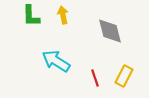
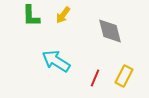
yellow arrow: rotated 132 degrees counterclockwise
red line: rotated 42 degrees clockwise
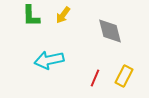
cyan arrow: moved 7 px left, 1 px up; rotated 44 degrees counterclockwise
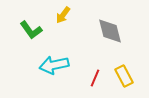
green L-shape: moved 14 px down; rotated 35 degrees counterclockwise
cyan arrow: moved 5 px right, 5 px down
yellow rectangle: rotated 55 degrees counterclockwise
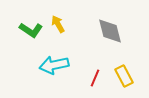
yellow arrow: moved 5 px left, 9 px down; rotated 114 degrees clockwise
green L-shape: rotated 20 degrees counterclockwise
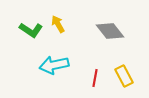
gray diamond: rotated 24 degrees counterclockwise
red line: rotated 12 degrees counterclockwise
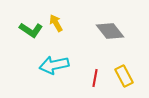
yellow arrow: moved 2 px left, 1 px up
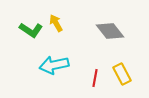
yellow rectangle: moved 2 px left, 2 px up
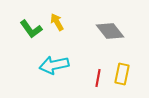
yellow arrow: moved 1 px right, 1 px up
green L-shape: moved 1 px up; rotated 20 degrees clockwise
yellow rectangle: rotated 40 degrees clockwise
red line: moved 3 px right
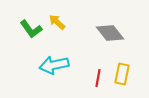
yellow arrow: rotated 18 degrees counterclockwise
gray diamond: moved 2 px down
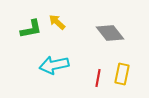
green L-shape: rotated 65 degrees counterclockwise
